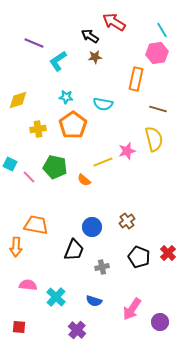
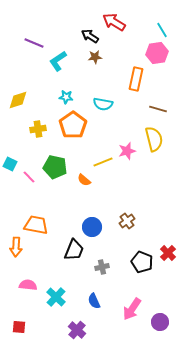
black pentagon: moved 3 px right, 5 px down
blue semicircle: rotated 49 degrees clockwise
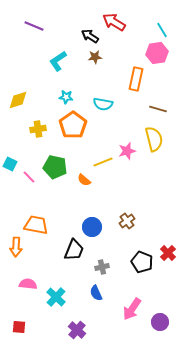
purple line: moved 17 px up
pink semicircle: moved 1 px up
blue semicircle: moved 2 px right, 8 px up
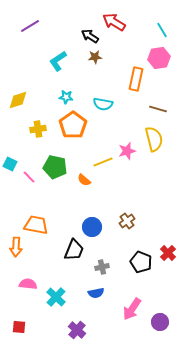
purple line: moved 4 px left; rotated 54 degrees counterclockwise
pink hexagon: moved 2 px right, 5 px down
black pentagon: moved 1 px left
blue semicircle: rotated 77 degrees counterclockwise
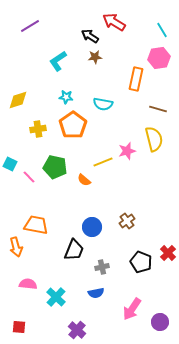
orange arrow: rotated 18 degrees counterclockwise
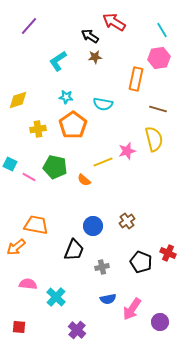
purple line: moved 1 px left; rotated 18 degrees counterclockwise
pink line: rotated 16 degrees counterclockwise
blue circle: moved 1 px right, 1 px up
orange arrow: rotated 66 degrees clockwise
red cross: rotated 21 degrees counterclockwise
blue semicircle: moved 12 px right, 6 px down
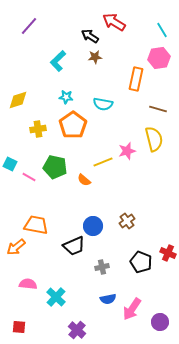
cyan L-shape: rotated 10 degrees counterclockwise
black trapezoid: moved 4 px up; rotated 45 degrees clockwise
